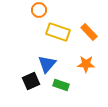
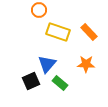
green rectangle: moved 1 px left, 2 px up; rotated 21 degrees clockwise
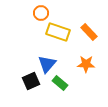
orange circle: moved 2 px right, 3 px down
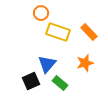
orange star: moved 1 px left, 1 px up; rotated 18 degrees counterclockwise
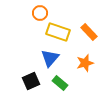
orange circle: moved 1 px left
blue triangle: moved 3 px right, 6 px up
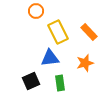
orange circle: moved 4 px left, 2 px up
yellow rectangle: rotated 45 degrees clockwise
blue triangle: rotated 42 degrees clockwise
green rectangle: rotated 42 degrees clockwise
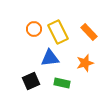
orange circle: moved 2 px left, 18 px down
green rectangle: moved 2 px right; rotated 70 degrees counterclockwise
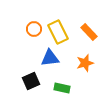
green rectangle: moved 5 px down
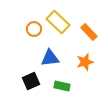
yellow rectangle: moved 10 px up; rotated 20 degrees counterclockwise
orange star: moved 1 px up
green rectangle: moved 2 px up
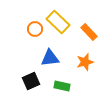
orange circle: moved 1 px right
